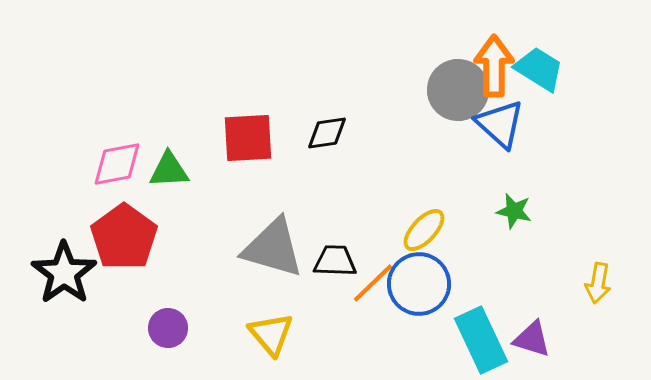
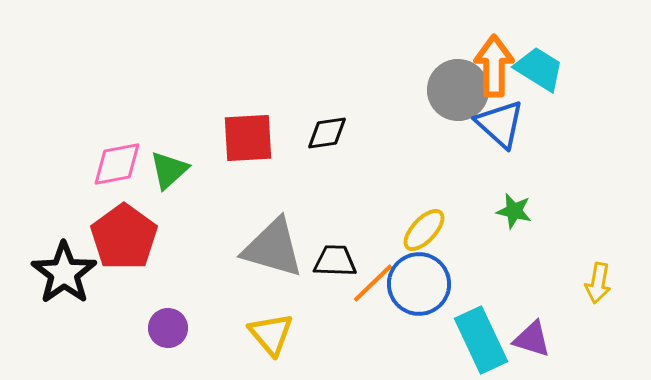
green triangle: rotated 39 degrees counterclockwise
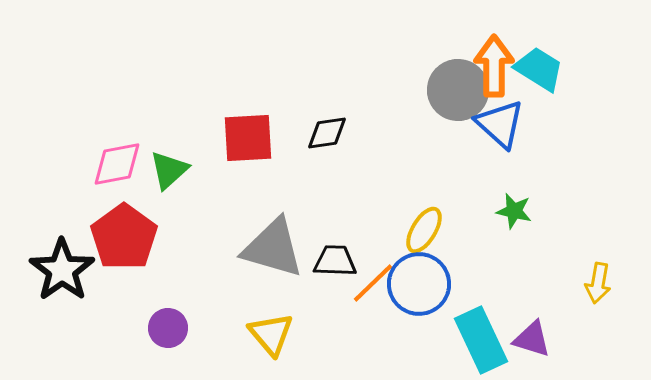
yellow ellipse: rotated 12 degrees counterclockwise
black star: moved 2 px left, 3 px up
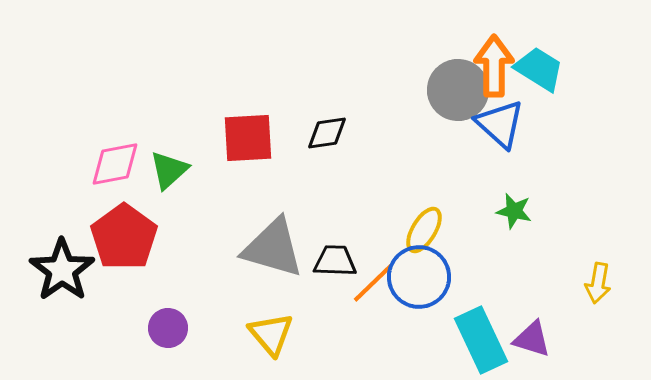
pink diamond: moved 2 px left
blue circle: moved 7 px up
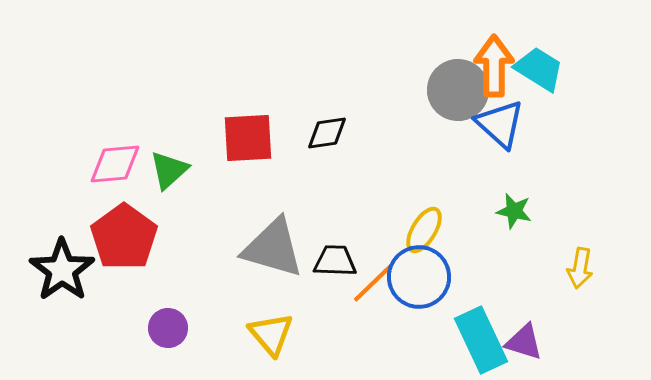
pink diamond: rotated 6 degrees clockwise
yellow arrow: moved 18 px left, 15 px up
purple triangle: moved 8 px left, 3 px down
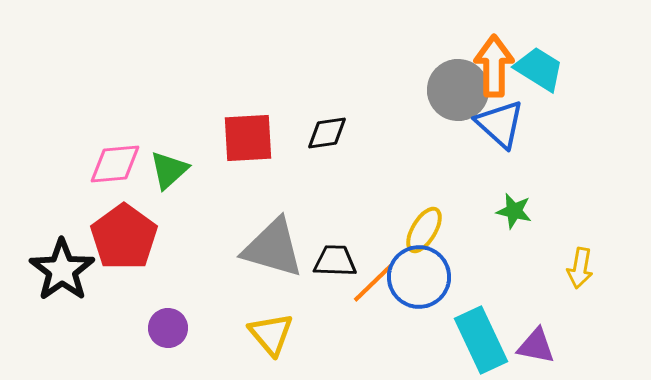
purple triangle: moved 12 px right, 4 px down; rotated 6 degrees counterclockwise
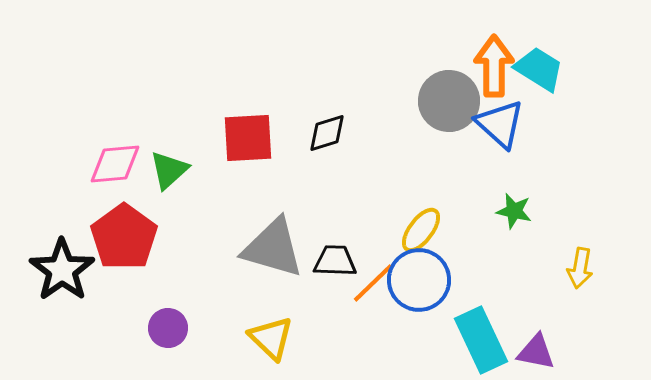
gray circle: moved 9 px left, 11 px down
black diamond: rotated 9 degrees counterclockwise
yellow ellipse: moved 3 px left; rotated 6 degrees clockwise
blue circle: moved 3 px down
yellow triangle: moved 4 px down; rotated 6 degrees counterclockwise
purple triangle: moved 6 px down
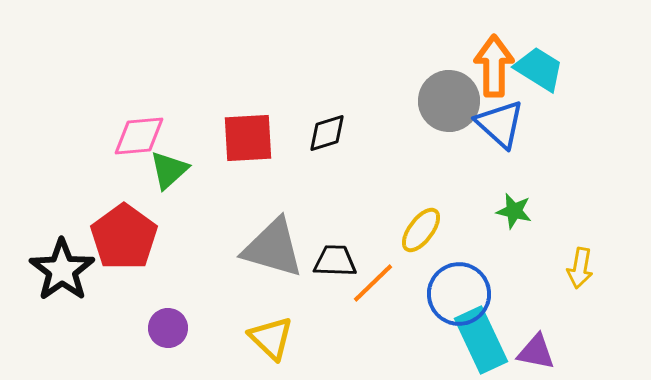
pink diamond: moved 24 px right, 28 px up
blue circle: moved 40 px right, 14 px down
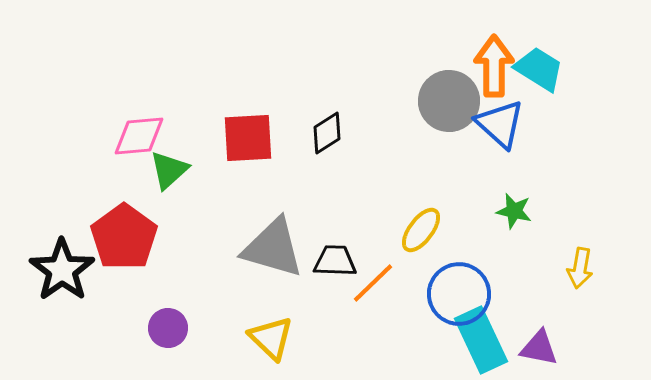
black diamond: rotated 15 degrees counterclockwise
purple triangle: moved 3 px right, 4 px up
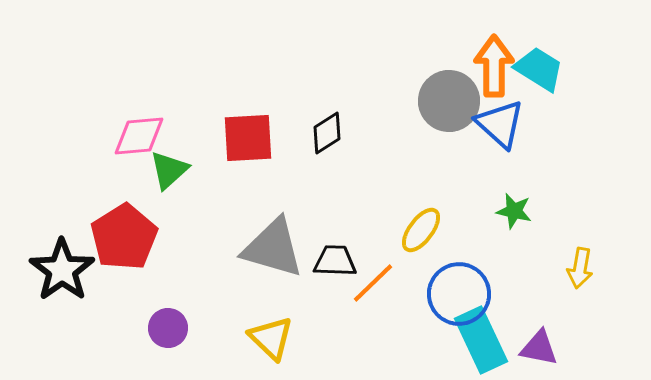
red pentagon: rotated 4 degrees clockwise
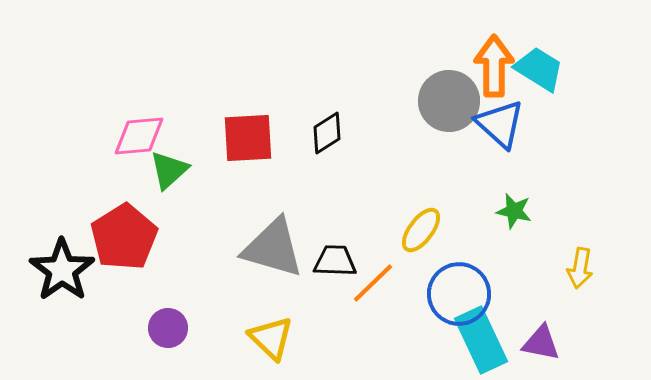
purple triangle: moved 2 px right, 5 px up
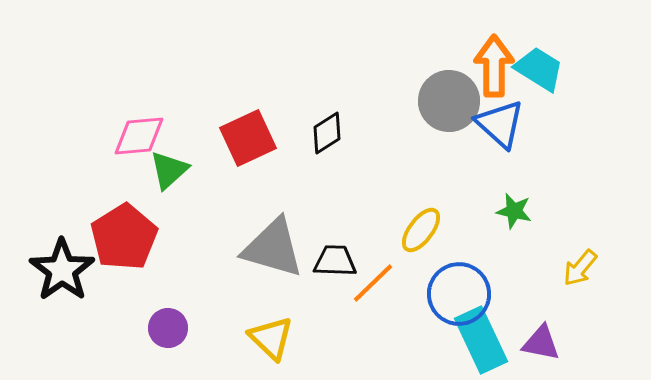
red square: rotated 22 degrees counterclockwise
yellow arrow: rotated 30 degrees clockwise
